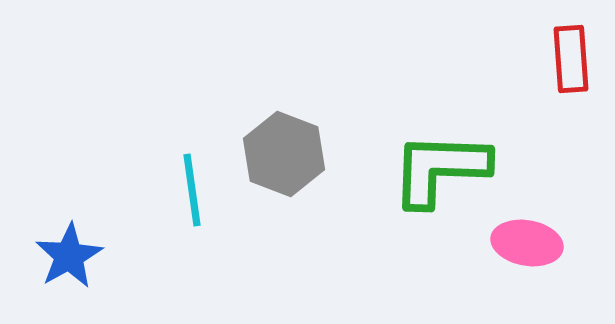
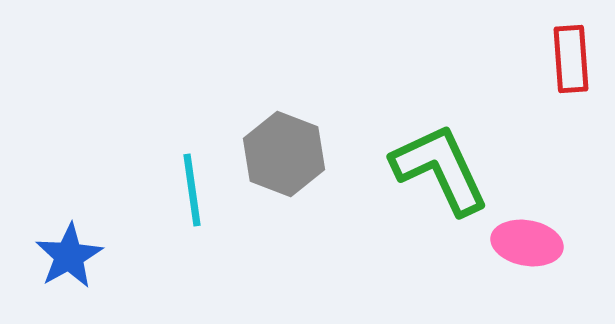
green L-shape: rotated 63 degrees clockwise
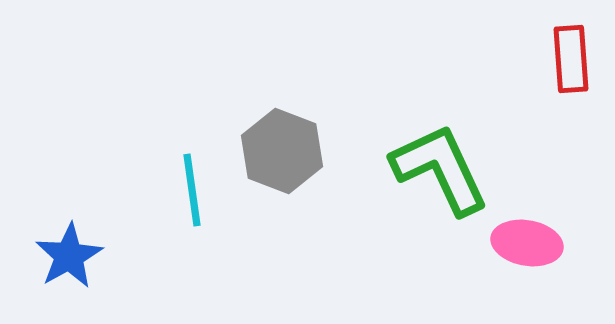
gray hexagon: moved 2 px left, 3 px up
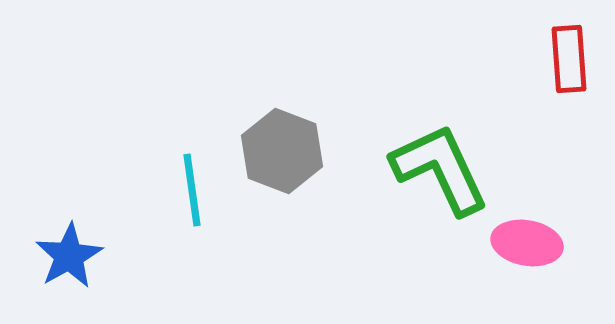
red rectangle: moved 2 px left
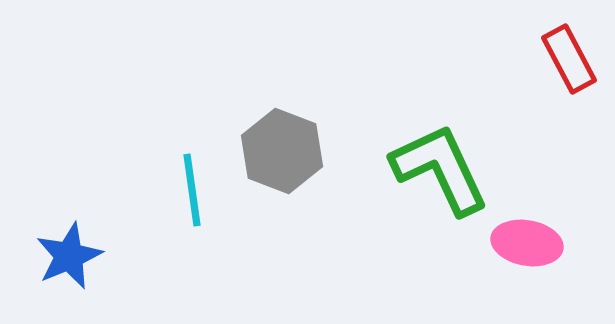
red rectangle: rotated 24 degrees counterclockwise
blue star: rotated 6 degrees clockwise
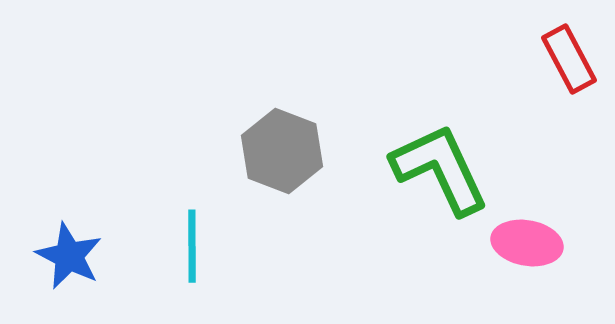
cyan line: moved 56 px down; rotated 8 degrees clockwise
blue star: rotated 22 degrees counterclockwise
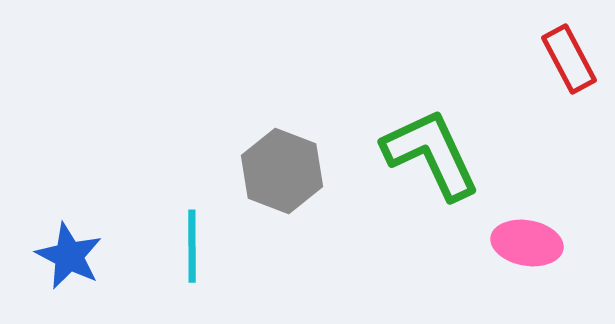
gray hexagon: moved 20 px down
green L-shape: moved 9 px left, 15 px up
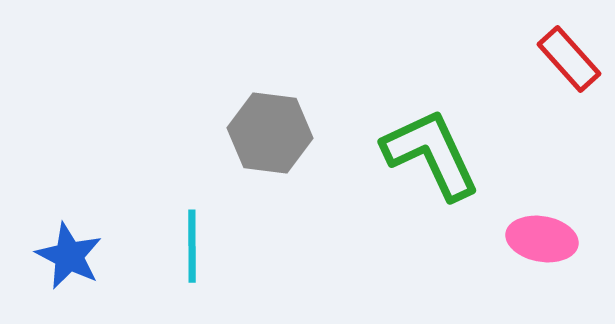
red rectangle: rotated 14 degrees counterclockwise
gray hexagon: moved 12 px left, 38 px up; rotated 14 degrees counterclockwise
pink ellipse: moved 15 px right, 4 px up
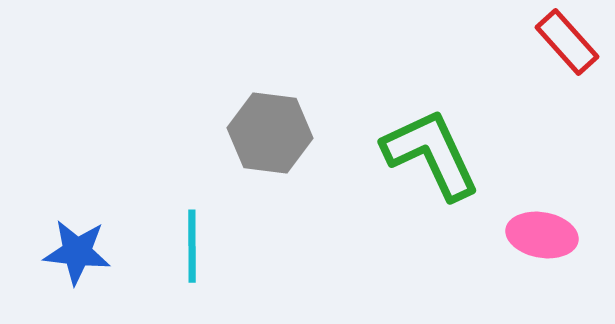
red rectangle: moved 2 px left, 17 px up
pink ellipse: moved 4 px up
blue star: moved 8 px right, 4 px up; rotated 20 degrees counterclockwise
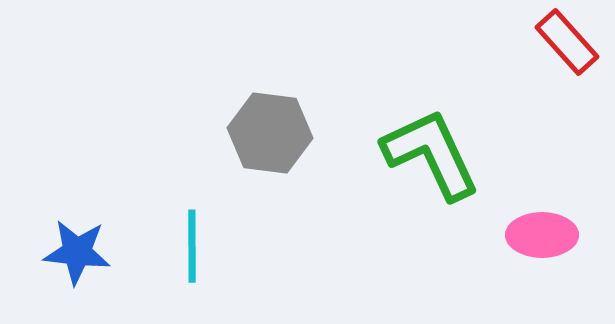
pink ellipse: rotated 10 degrees counterclockwise
